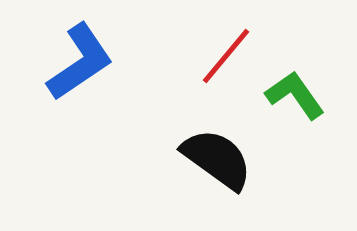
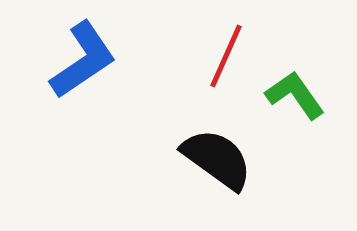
red line: rotated 16 degrees counterclockwise
blue L-shape: moved 3 px right, 2 px up
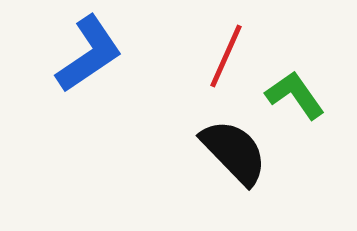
blue L-shape: moved 6 px right, 6 px up
black semicircle: moved 17 px right, 7 px up; rotated 10 degrees clockwise
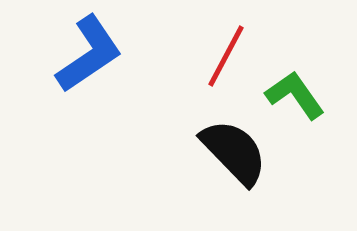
red line: rotated 4 degrees clockwise
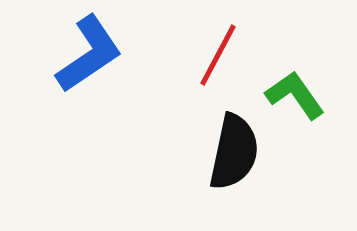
red line: moved 8 px left, 1 px up
black semicircle: rotated 56 degrees clockwise
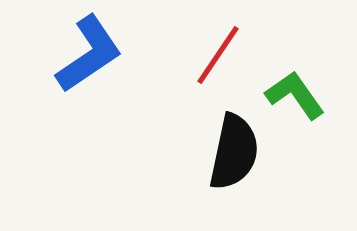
red line: rotated 6 degrees clockwise
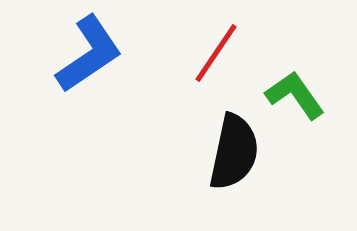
red line: moved 2 px left, 2 px up
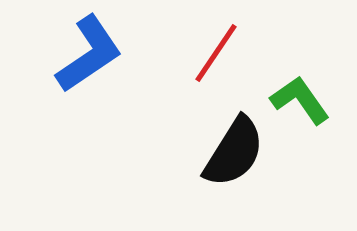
green L-shape: moved 5 px right, 5 px down
black semicircle: rotated 20 degrees clockwise
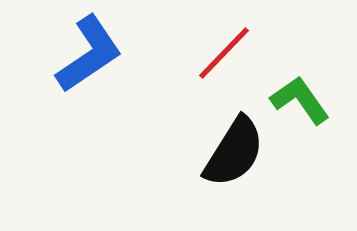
red line: moved 8 px right; rotated 10 degrees clockwise
